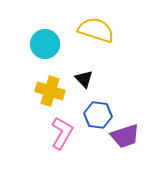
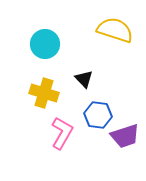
yellow semicircle: moved 19 px right
yellow cross: moved 6 px left, 2 px down
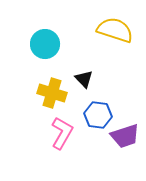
yellow cross: moved 8 px right
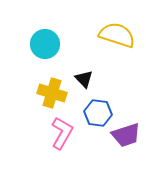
yellow semicircle: moved 2 px right, 5 px down
blue hexagon: moved 2 px up
purple trapezoid: moved 1 px right, 1 px up
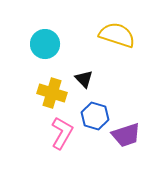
blue hexagon: moved 3 px left, 3 px down; rotated 8 degrees clockwise
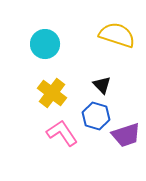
black triangle: moved 18 px right, 6 px down
yellow cross: rotated 20 degrees clockwise
blue hexagon: moved 1 px right
pink L-shape: rotated 64 degrees counterclockwise
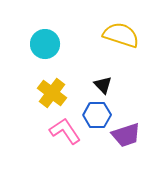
yellow semicircle: moved 4 px right
black triangle: moved 1 px right
blue hexagon: moved 1 px right, 1 px up; rotated 16 degrees counterclockwise
pink L-shape: moved 3 px right, 2 px up
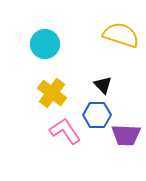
purple trapezoid: rotated 20 degrees clockwise
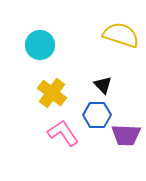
cyan circle: moved 5 px left, 1 px down
pink L-shape: moved 2 px left, 2 px down
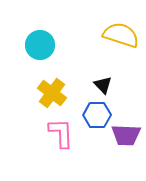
pink L-shape: moved 2 px left; rotated 32 degrees clockwise
